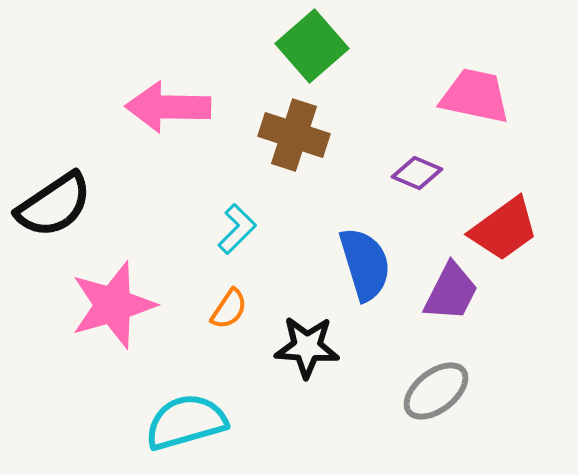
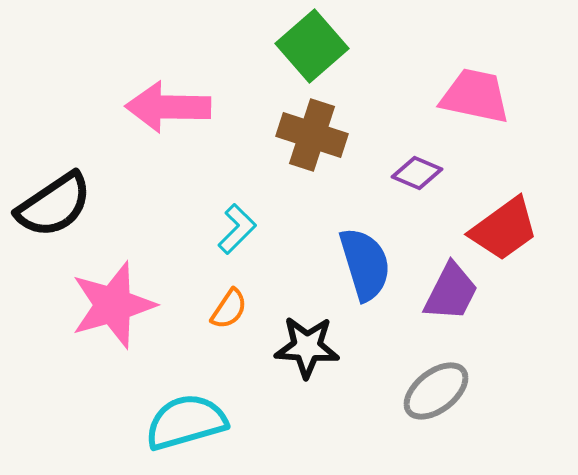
brown cross: moved 18 px right
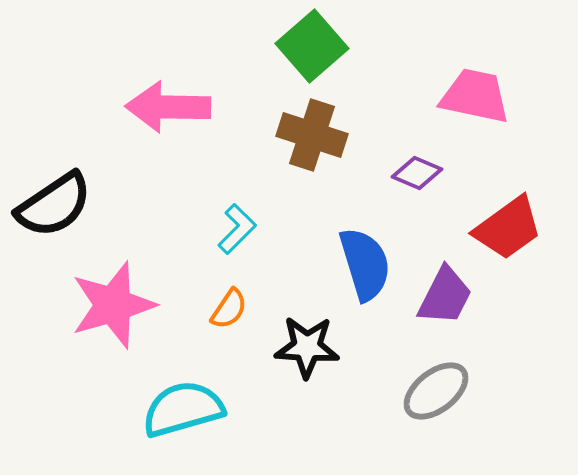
red trapezoid: moved 4 px right, 1 px up
purple trapezoid: moved 6 px left, 4 px down
cyan semicircle: moved 3 px left, 13 px up
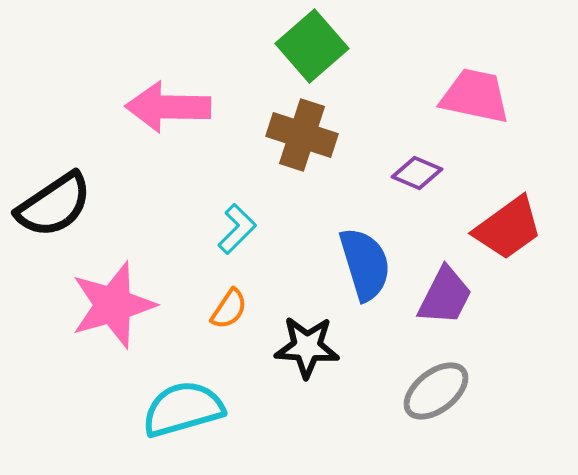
brown cross: moved 10 px left
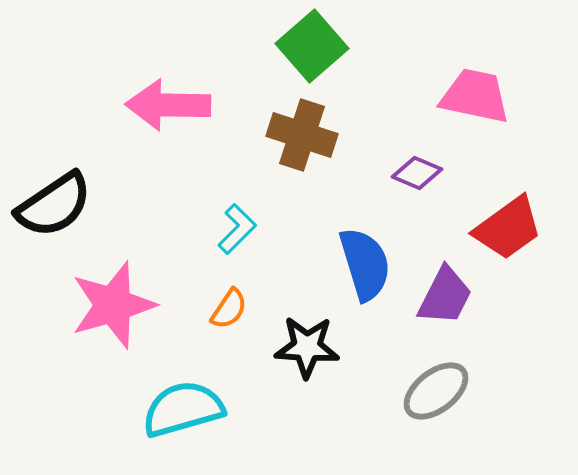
pink arrow: moved 2 px up
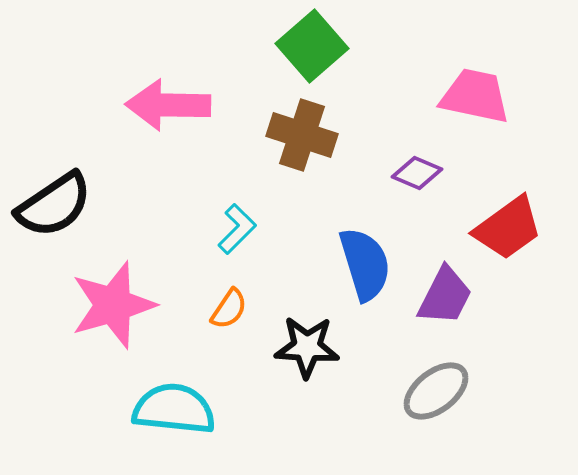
cyan semicircle: moved 9 px left; rotated 22 degrees clockwise
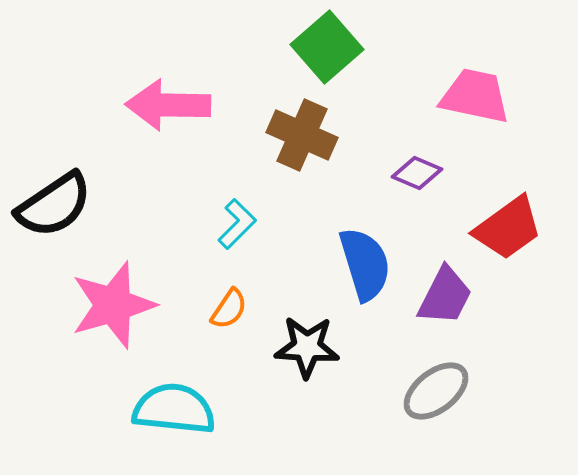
green square: moved 15 px right, 1 px down
brown cross: rotated 6 degrees clockwise
cyan L-shape: moved 5 px up
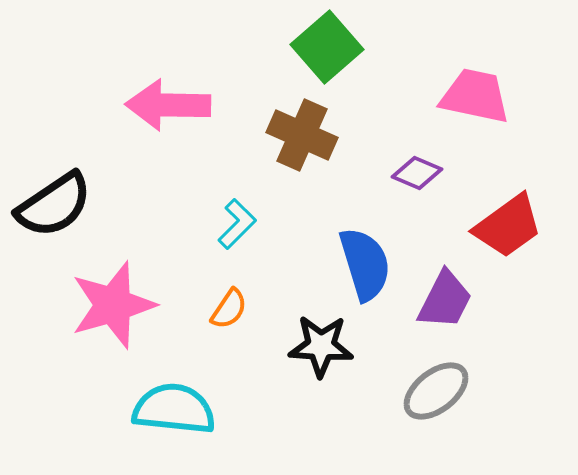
red trapezoid: moved 2 px up
purple trapezoid: moved 4 px down
black star: moved 14 px right, 1 px up
